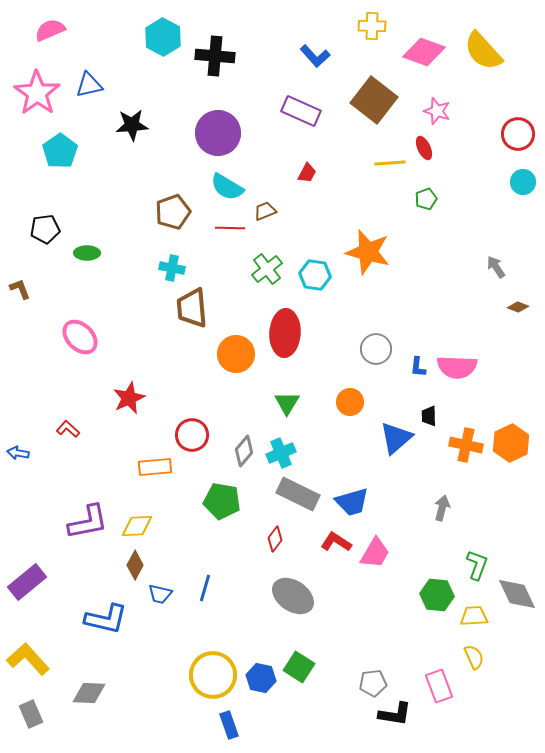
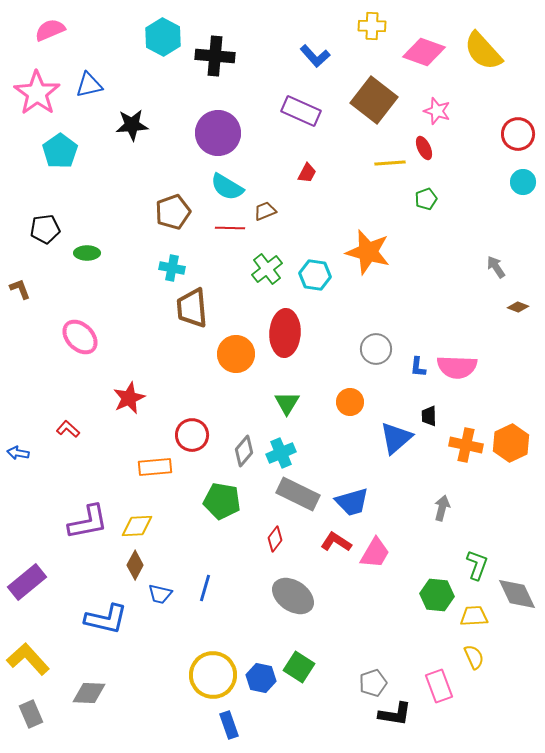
gray pentagon at (373, 683): rotated 12 degrees counterclockwise
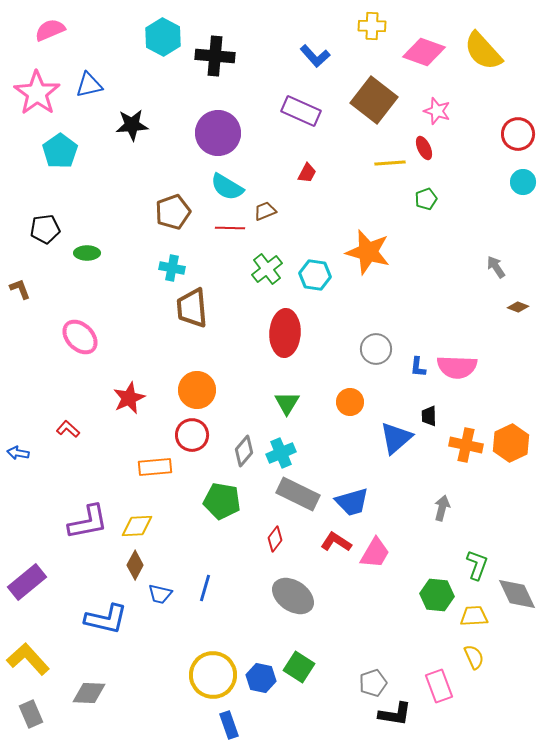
orange circle at (236, 354): moved 39 px left, 36 px down
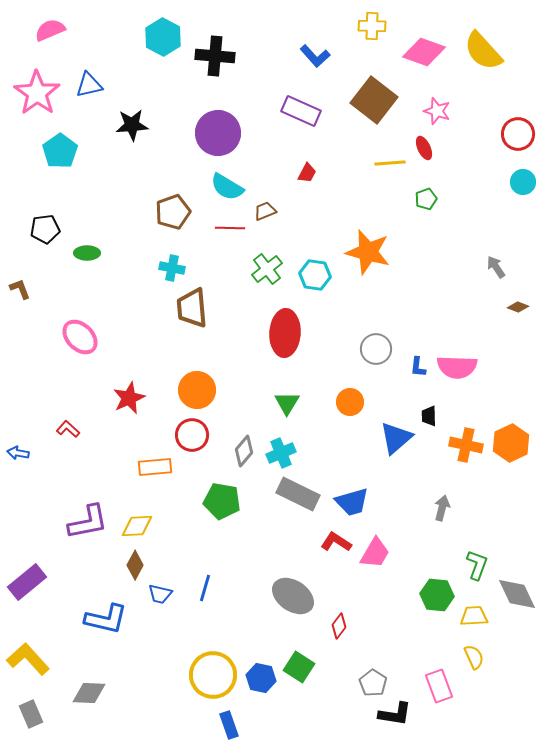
red diamond at (275, 539): moved 64 px right, 87 px down
gray pentagon at (373, 683): rotated 20 degrees counterclockwise
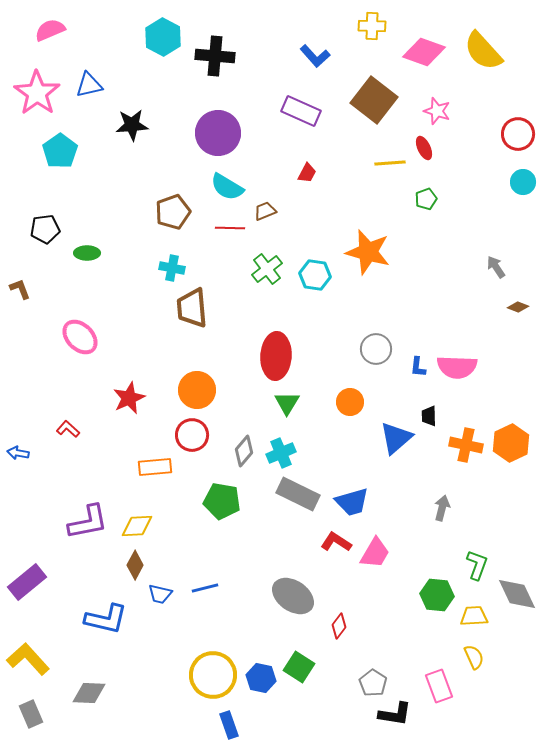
red ellipse at (285, 333): moved 9 px left, 23 px down
blue line at (205, 588): rotated 60 degrees clockwise
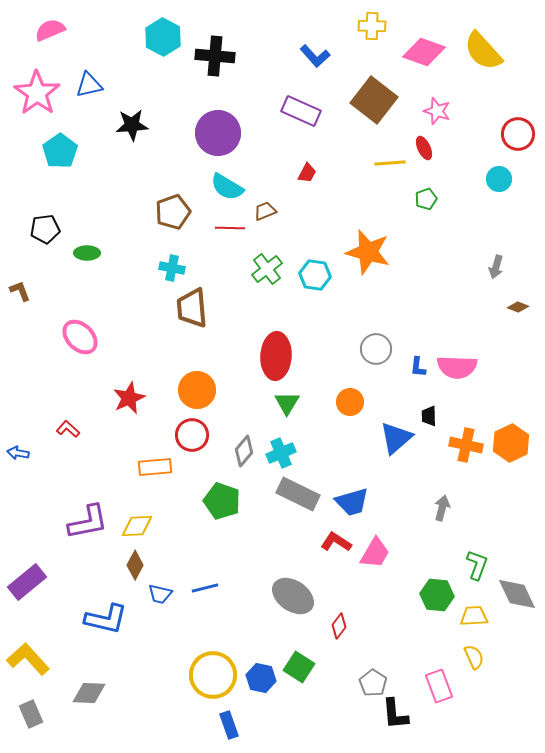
cyan circle at (523, 182): moved 24 px left, 3 px up
gray arrow at (496, 267): rotated 130 degrees counterclockwise
brown L-shape at (20, 289): moved 2 px down
green pentagon at (222, 501): rotated 9 degrees clockwise
black L-shape at (395, 714): rotated 76 degrees clockwise
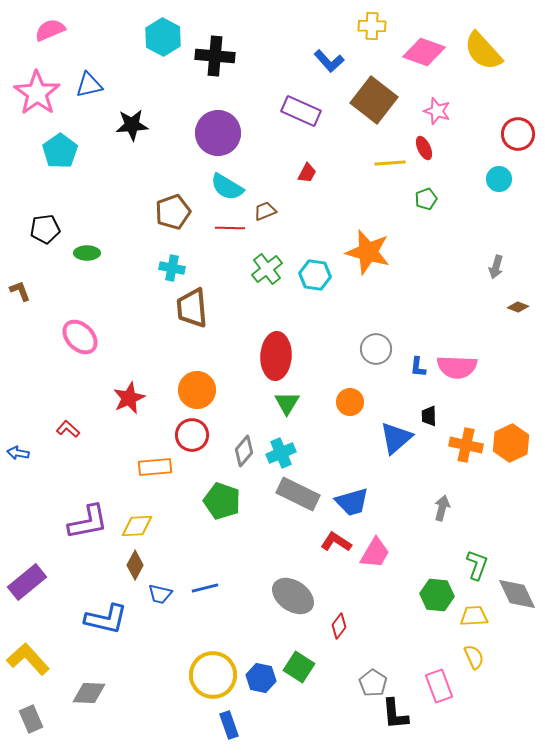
blue L-shape at (315, 56): moved 14 px right, 5 px down
gray rectangle at (31, 714): moved 5 px down
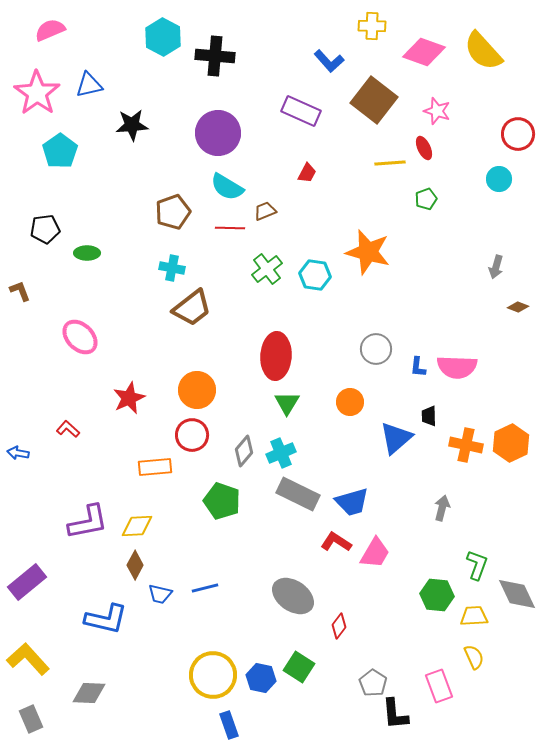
brown trapezoid at (192, 308): rotated 123 degrees counterclockwise
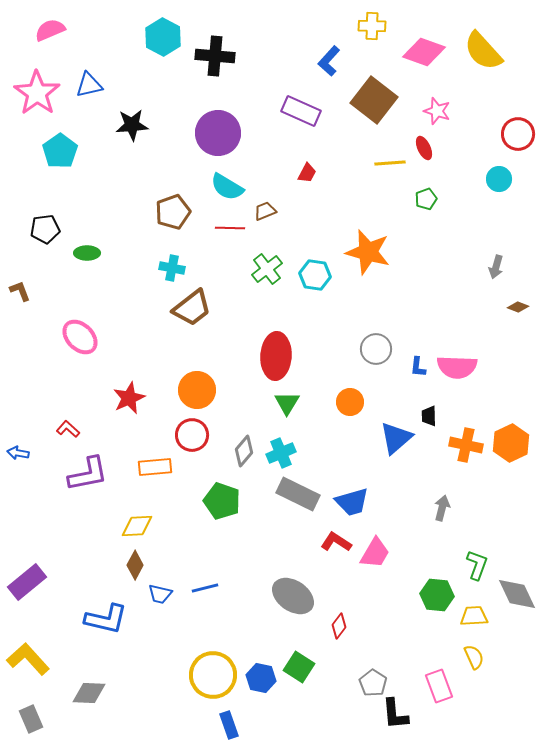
blue L-shape at (329, 61): rotated 84 degrees clockwise
purple L-shape at (88, 522): moved 48 px up
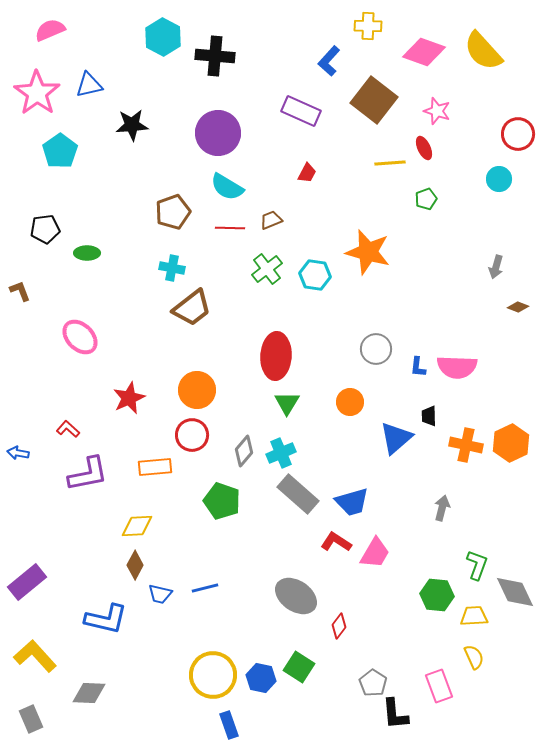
yellow cross at (372, 26): moved 4 px left
brown trapezoid at (265, 211): moved 6 px right, 9 px down
gray rectangle at (298, 494): rotated 15 degrees clockwise
gray diamond at (517, 594): moved 2 px left, 2 px up
gray ellipse at (293, 596): moved 3 px right
yellow L-shape at (28, 659): moved 7 px right, 3 px up
